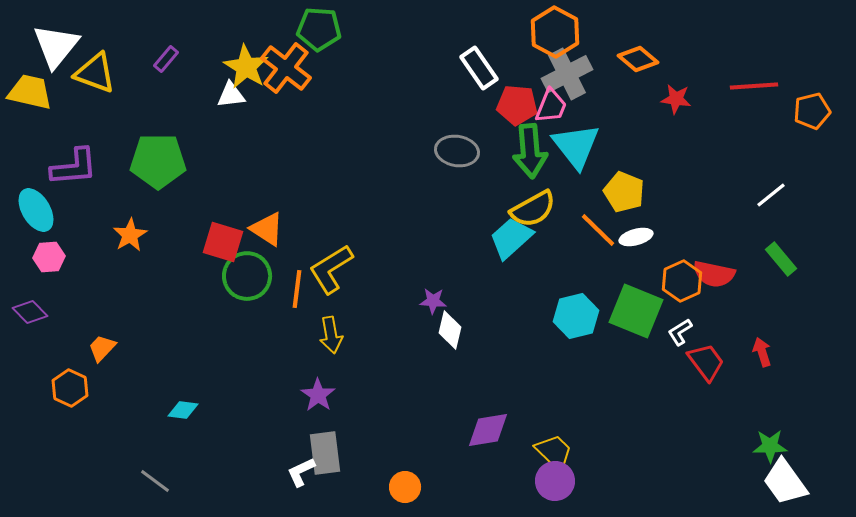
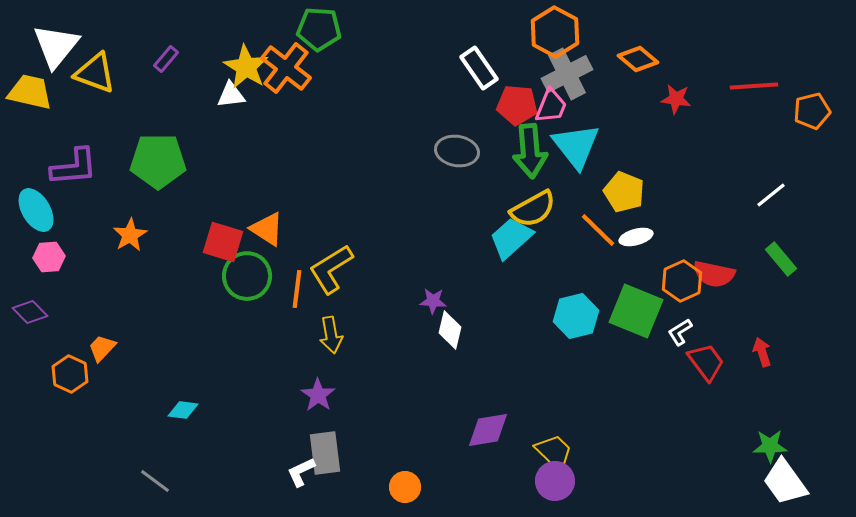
orange hexagon at (70, 388): moved 14 px up
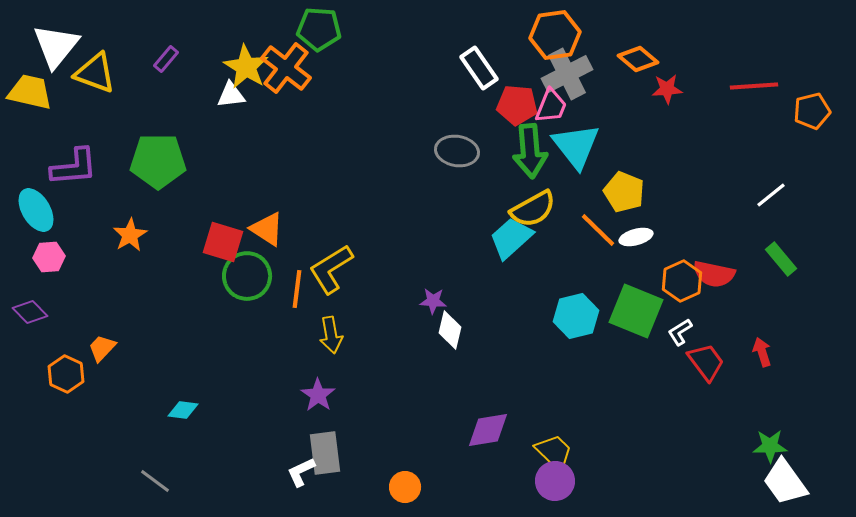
orange hexagon at (555, 32): moved 3 px down; rotated 24 degrees clockwise
red star at (676, 99): moved 9 px left, 10 px up; rotated 12 degrees counterclockwise
orange hexagon at (70, 374): moved 4 px left
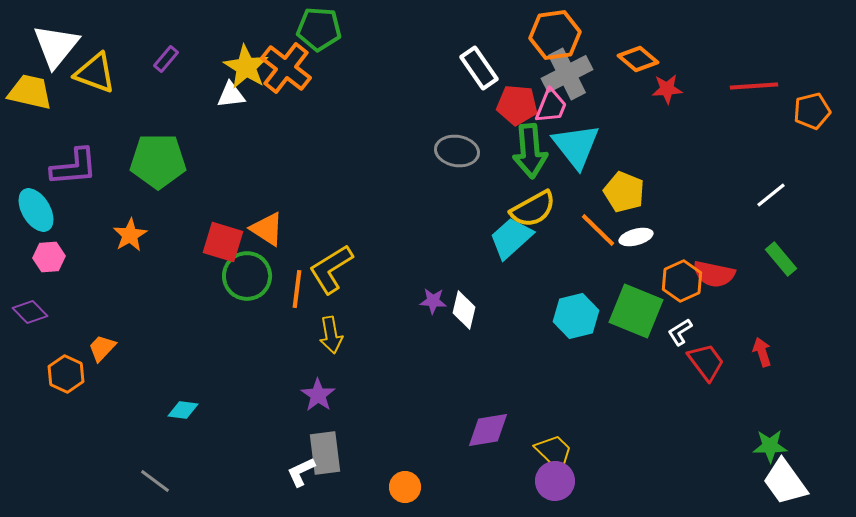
white diamond at (450, 330): moved 14 px right, 20 px up
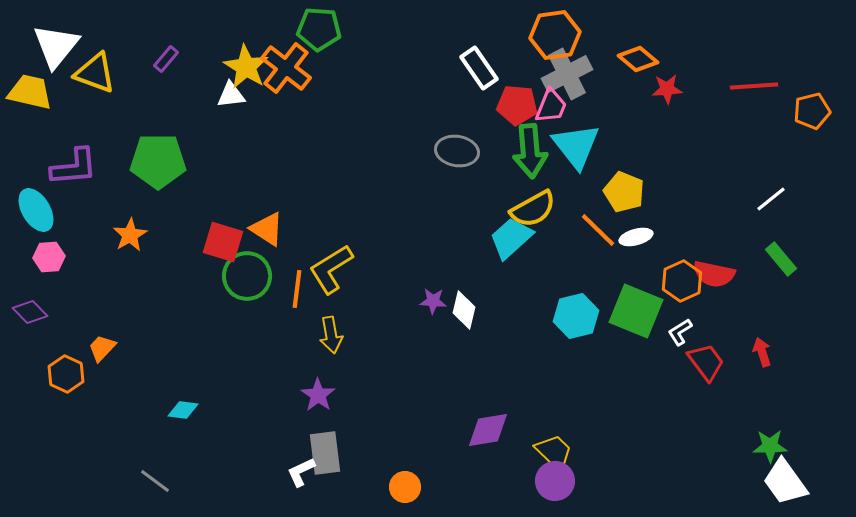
white line at (771, 195): moved 4 px down
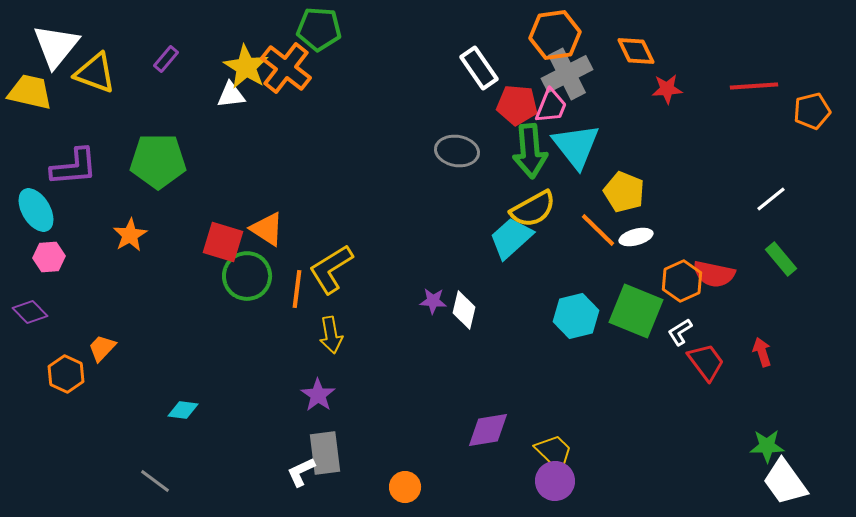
orange diamond at (638, 59): moved 2 px left, 8 px up; rotated 24 degrees clockwise
green star at (770, 446): moved 3 px left
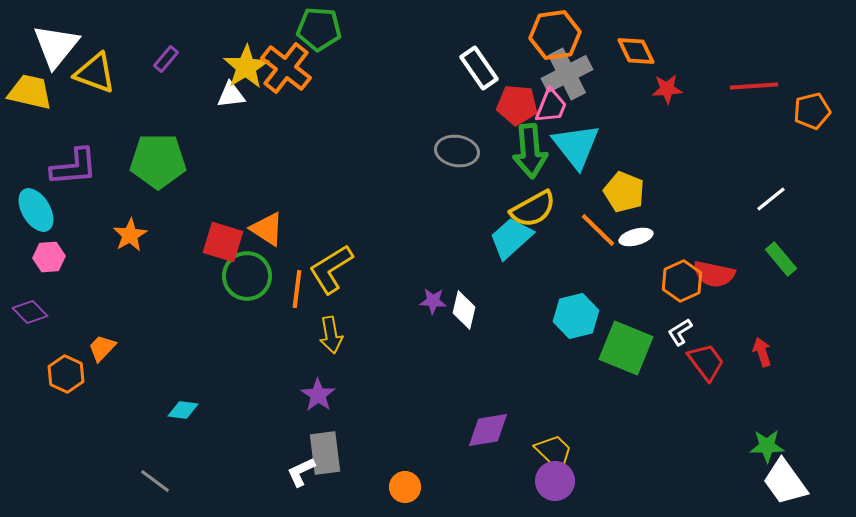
yellow star at (246, 67): rotated 9 degrees clockwise
green square at (636, 311): moved 10 px left, 37 px down
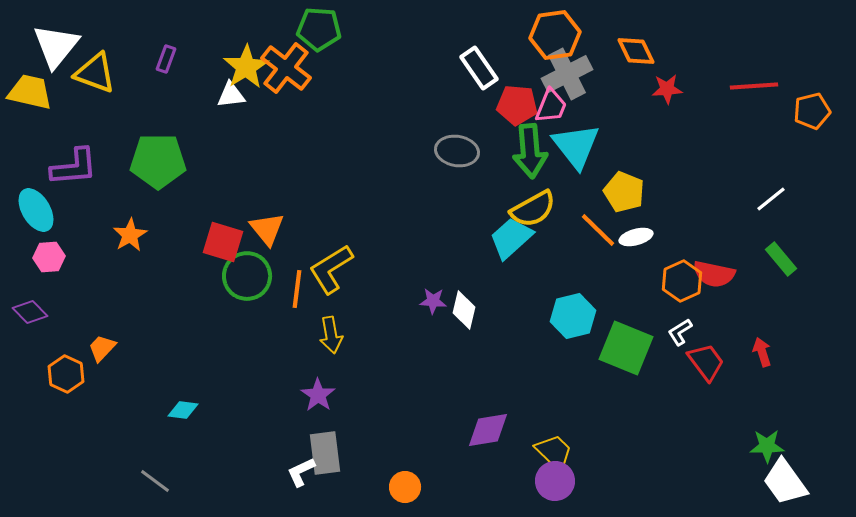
purple rectangle at (166, 59): rotated 20 degrees counterclockwise
orange triangle at (267, 229): rotated 18 degrees clockwise
cyan hexagon at (576, 316): moved 3 px left
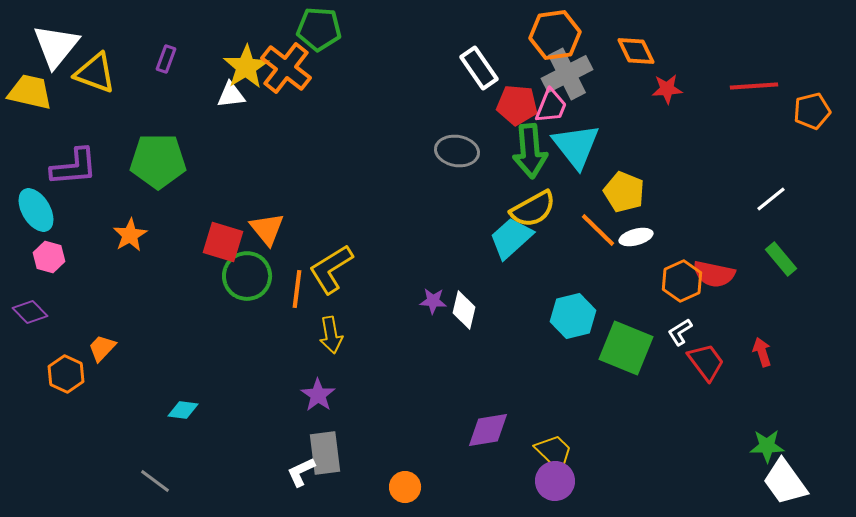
pink hexagon at (49, 257): rotated 20 degrees clockwise
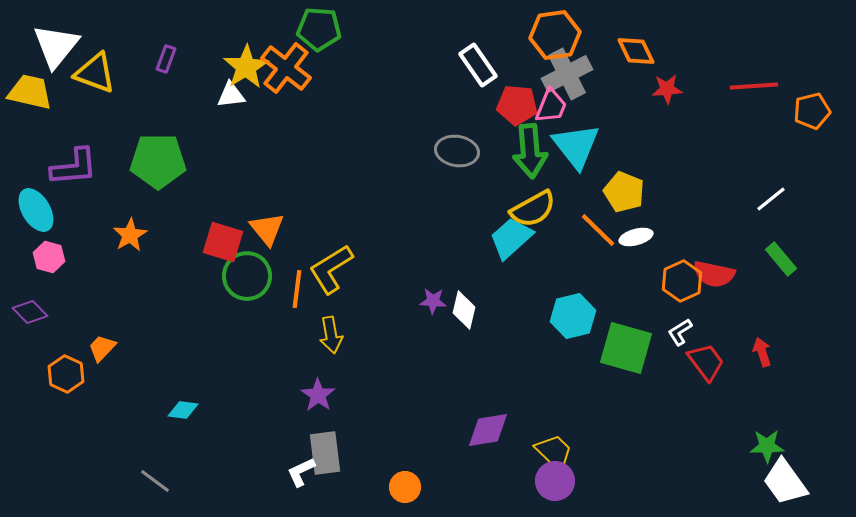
white rectangle at (479, 68): moved 1 px left, 3 px up
green square at (626, 348): rotated 6 degrees counterclockwise
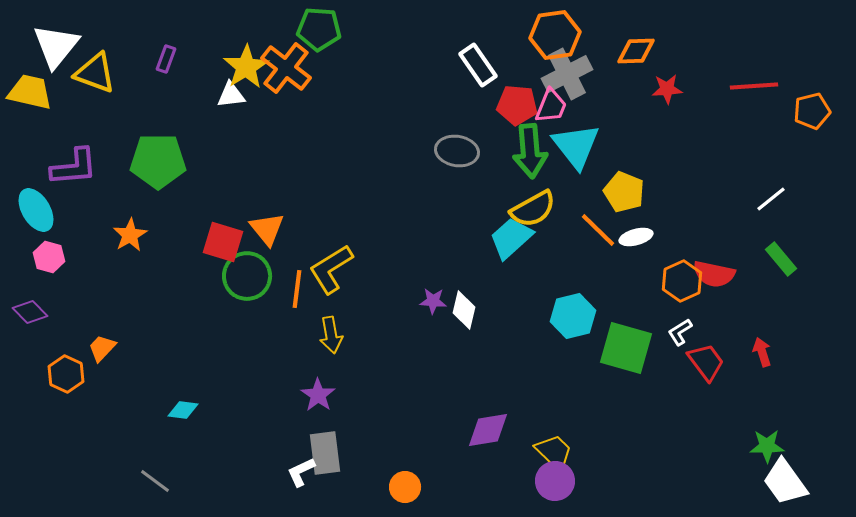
orange diamond at (636, 51): rotated 66 degrees counterclockwise
